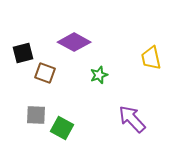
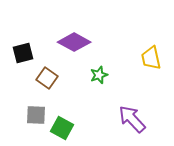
brown square: moved 2 px right, 5 px down; rotated 15 degrees clockwise
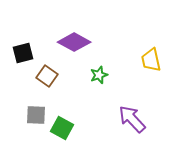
yellow trapezoid: moved 2 px down
brown square: moved 2 px up
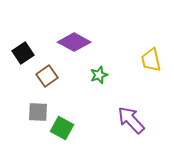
black square: rotated 20 degrees counterclockwise
brown square: rotated 20 degrees clockwise
gray square: moved 2 px right, 3 px up
purple arrow: moved 1 px left, 1 px down
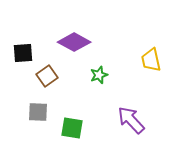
black square: rotated 30 degrees clockwise
green square: moved 10 px right; rotated 20 degrees counterclockwise
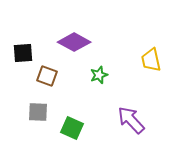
brown square: rotated 35 degrees counterclockwise
green square: rotated 15 degrees clockwise
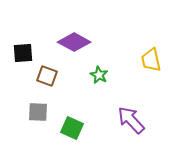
green star: rotated 24 degrees counterclockwise
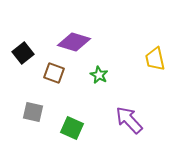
purple diamond: rotated 12 degrees counterclockwise
black square: rotated 35 degrees counterclockwise
yellow trapezoid: moved 4 px right, 1 px up
brown square: moved 7 px right, 3 px up
gray square: moved 5 px left; rotated 10 degrees clockwise
purple arrow: moved 2 px left
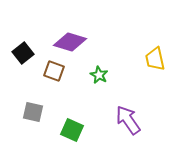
purple diamond: moved 4 px left
brown square: moved 2 px up
purple arrow: moved 1 px left; rotated 8 degrees clockwise
green square: moved 2 px down
